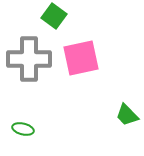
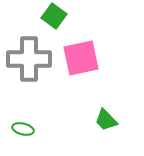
green trapezoid: moved 21 px left, 5 px down
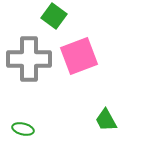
pink square: moved 2 px left, 2 px up; rotated 9 degrees counterclockwise
green trapezoid: rotated 15 degrees clockwise
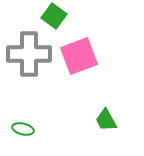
gray cross: moved 5 px up
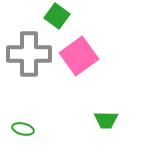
green square: moved 3 px right
pink square: rotated 15 degrees counterclockwise
green trapezoid: rotated 60 degrees counterclockwise
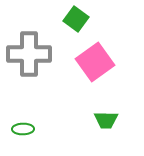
green square: moved 19 px right, 3 px down
pink square: moved 16 px right, 6 px down
green ellipse: rotated 15 degrees counterclockwise
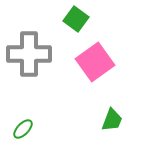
green trapezoid: moved 6 px right; rotated 70 degrees counterclockwise
green ellipse: rotated 45 degrees counterclockwise
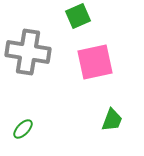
green square: moved 2 px right, 3 px up; rotated 30 degrees clockwise
gray cross: moved 1 px left, 2 px up; rotated 9 degrees clockwise
pink square: rotated 24 degrees clockwise
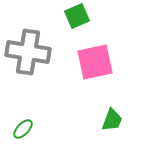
green square: moved 1 px left
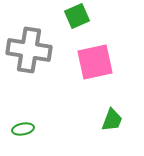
gray cross: moved 1 px right, 2 px up
green ellipse: rotated 35 degrees clockwise
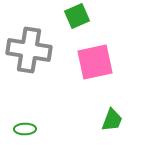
green ellipse: moved 2 px right; rotated 10 degrees clockwise
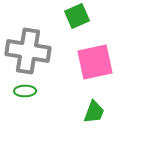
gray cross: moved 1 px left, 1 px down
green trapezoid: moved 18 px left, 8 px up
green ellipse: moved 38 px up
